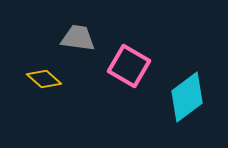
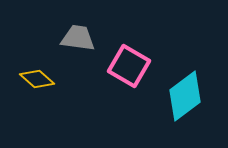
yellow diamond: moved 7 px left
cyan diamond: moved 2 px left, 1 px up
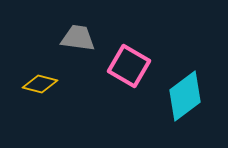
yellow diamond: moved 3 px right, 5 px down; rotated 28 degrees counterclockwise
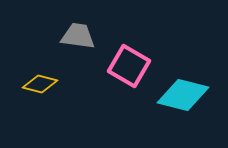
gray trapezoid: moved 2 px up
cyan diamond: moved 2 px left, 1 px up; rotated 51 degrees clockwise
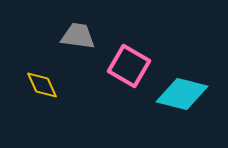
yellow diamond: moved 2 px right, 1 px down; rotated 52 degrees clockwise
cyan diamond: moved 1 px left, 1 px up
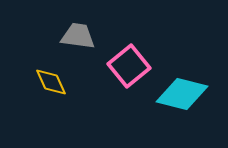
pink square: rotated 21 degrees clockwise
yellow diamond: moved 9 px right, 3 px up
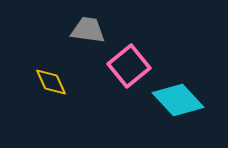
gray trapezoid: moved 10 px right, 6 px up
cyan diamond: moved 4 px left, 6 px down; rotated 33 degrees clockwise
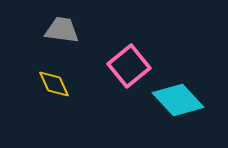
gray trapezoid: moved 26 px left
yellow diamond: moved 3 px right, 2 px down
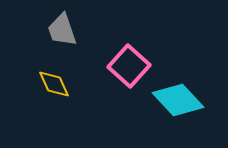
gray trapezoid: rotated 117 degrees counterclockwise
pink square: rotated 9 degrees counterclockwise
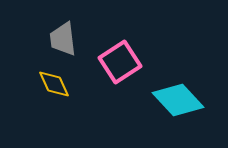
gray trapezoid: moved 1 px right, 9 px down; rotated 12 degrees clockwise
pink square: moved 9 px left, 4 px up; rotated 15 degrees clockwise
